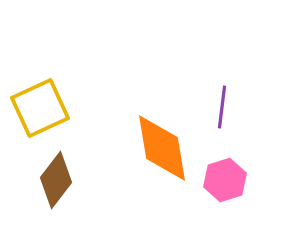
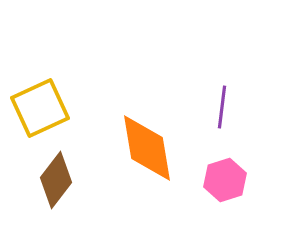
orange diamond: moved 15 px left
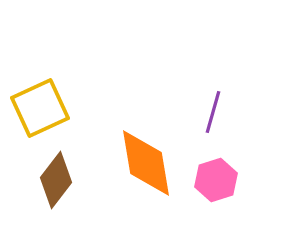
purple line: moved 9 px left, 5 px down; rotated 9 degrees clockwise
orange diamond: moved 1 px left, 15 px down
pink hexagon: moved 9 px left
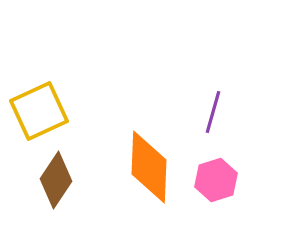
yellow square: moved 1 px left, 3 px down
orange diamond: moved 3 px right, 4 px down; rotated 12 degrees clockwise
brown diamond: rotated 4 degrees counterclockwise
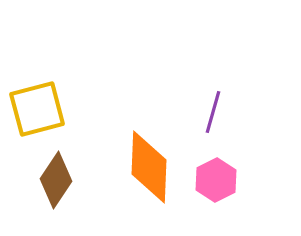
yellow square: moved 2 px left, 2 px up; rotated 10 degrees clockwise
pink hexagon: rotated 9 degrees counterclockwise
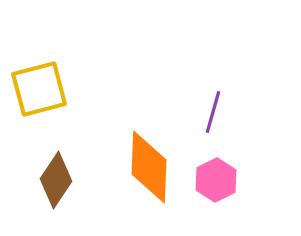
yellow square: moved 2 px right, 20 px up
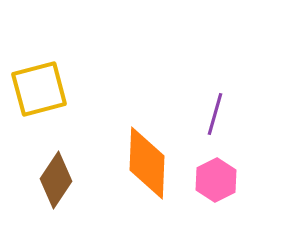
purple line: moved 2 px right, 2 px down
orange diamond: moved 2 px left, 4 px up
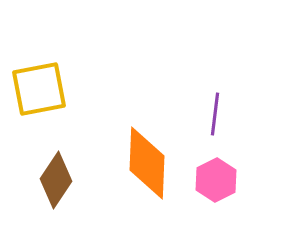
yellow square: rotated 4 degrees clockwise
purple line: rotated 9 degrees counterclockwise
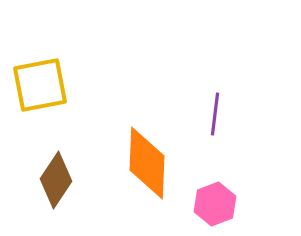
yellow square: moved 1 px right, 4 px up
pink hexagon: moved 1 px left, 24 px down; rotated 6 degrees clockwise
